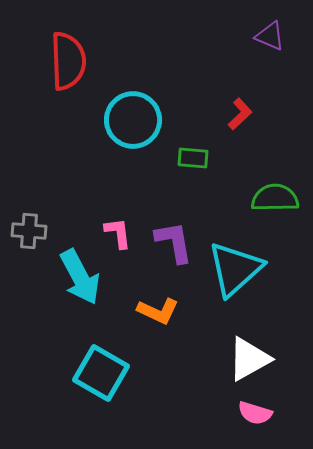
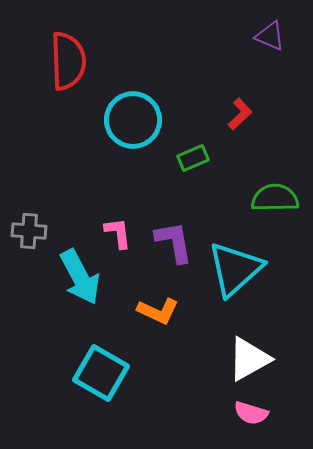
green rectangle: rotated 28 degrees counterclockwise
pink semicircle: moved 4 px left
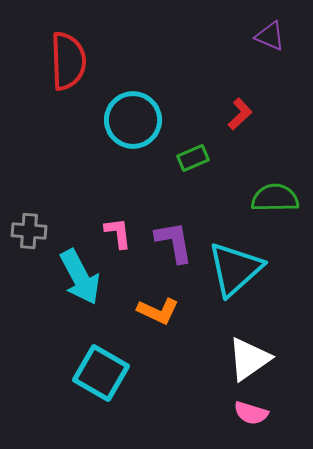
white triangle: rotated 6 degrees counterclockwise
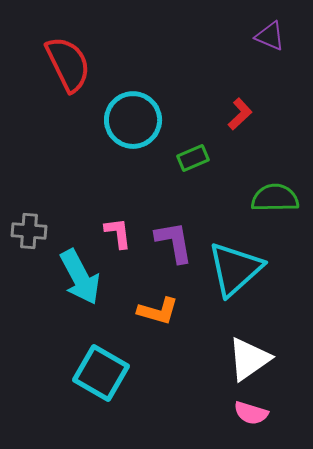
red semicircle: moved 3 px down; rotated 24 degrees counterclockwise
orange L-shape: rotated 9 degrees counterclockwise
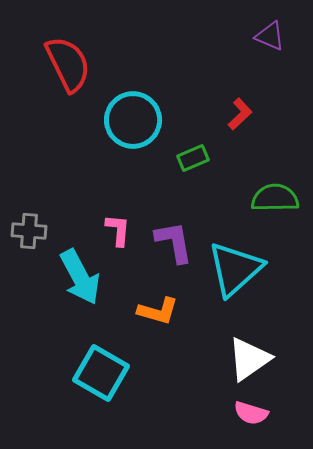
pink L-shape: moved 3 px up; rotated 12 degrees clockwise
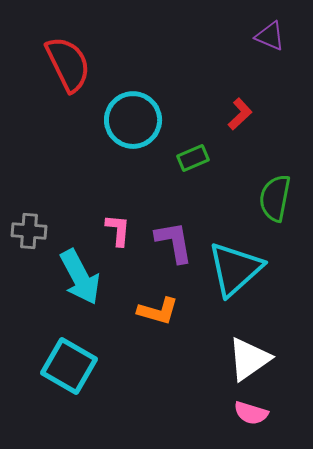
green semicircle: rotated 78 degrees counterclockwise
cyan square: moved 32 px left, 7 px up
